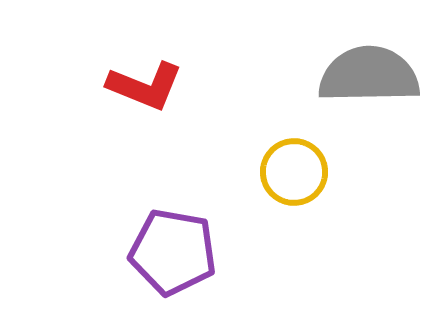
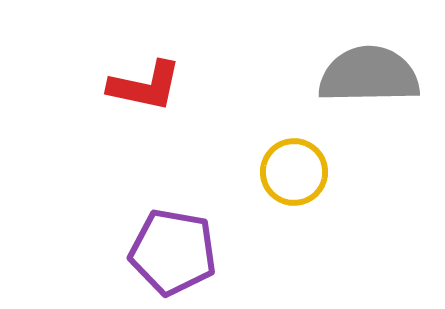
red L-shape: rotated 10 degrees counterclockwise
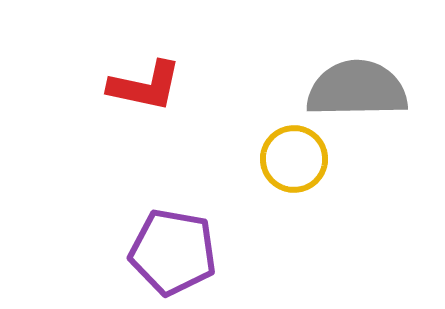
gray semicircle: moved 12 px left, 14 px down
yellow circle: moved 13 px up
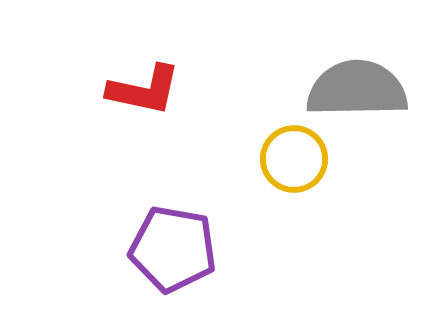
red L-shape: moved 1 px left, 4 px down
purple pentagon: moved 3 px up
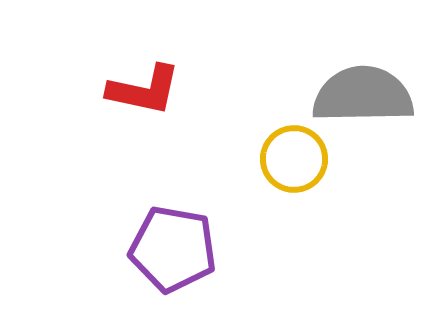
gray semicircle: moved 6 px right, 6 px down
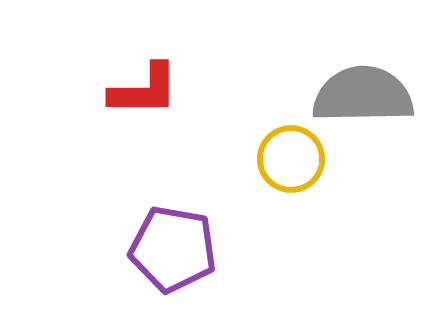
red L-shape: rotated 12 degrees counterclockwise
yellow circle: moved 3 px left
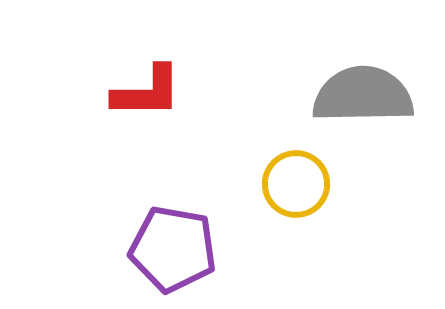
red L-shape: moved 3 px right, 2 px down
yellow circle: moved 5 px right, 25 px down
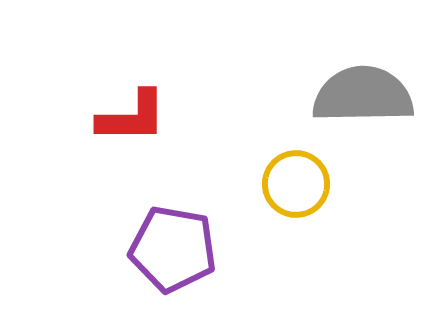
red L-shape: moved 15 px left, 25 px down
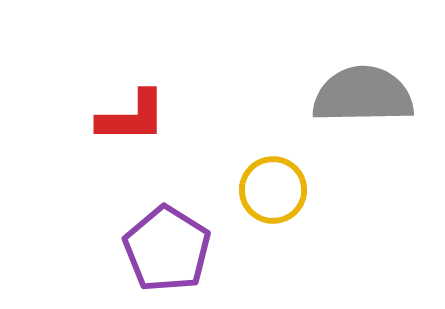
yellow circle: moved 23 px left, 6 px down
purple pentagon: moved 6 px left; rotated 22 degrees clockwise
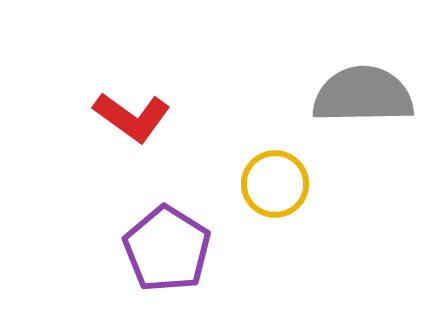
red L-shape: rotated 36 degrees clockwise
yellow circle: moved 2 px right, 6 px up
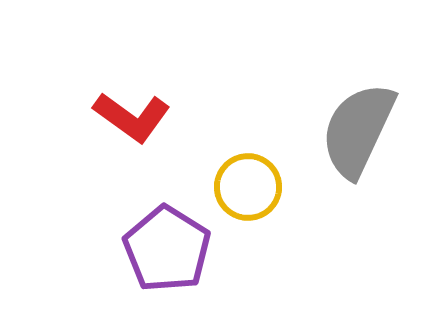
gray semicircle: moved 5 px left, 35 px down; rotated 64 degrees counterclockwise
yellow circle: moved 27 px left, 3 px down
